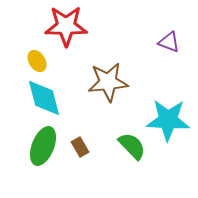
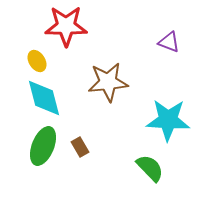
green semicircle: moved 18 px right, 22 px down
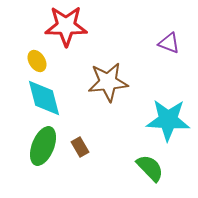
purple triangle: moved 1 px down
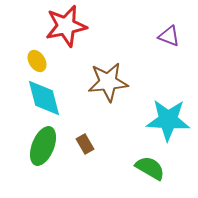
red star: rotated 12 degrees counterclockwise
purple triangle: moved 7 px up
brown rectangle: moved 5 px right, 3 px up
green semicircle: rotated 16 degrees counterclockwise
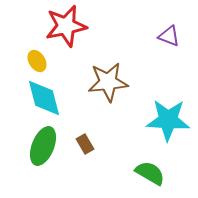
green semicircle: moved 5 px down
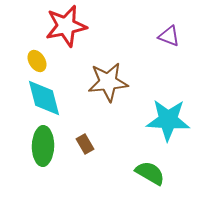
green ellipse: rotated 21 degrees counterclockwise
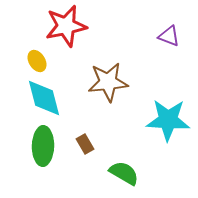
green semicircle: moved 26 px left
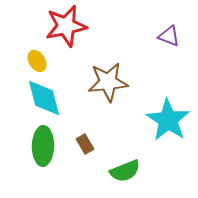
cyan star: rotated 30 degrees clockwise
green semicircle: moved 1 px right, 2 px up; rotated 128 degrees clockwise
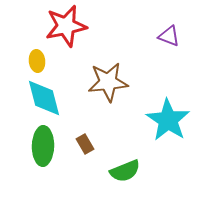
yellow ellipse: rotated 25 degrees clockwise
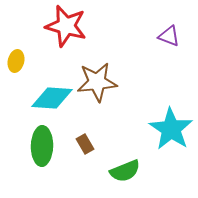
red star: rotated 27 degrees clockwise
yellow ellipse: moved 21 px left; rotated 20 degrees clockwise
brown star: moved 11 px left
cyan diamond: moved 8 px right; rotated 72 degrees counterclockwise
cyan star: moved 3 px right, 9 px down
green ellipse: moved 1 px left
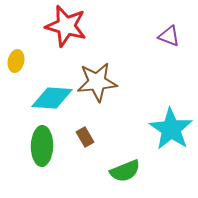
brown rectangle: moved 7 px up
